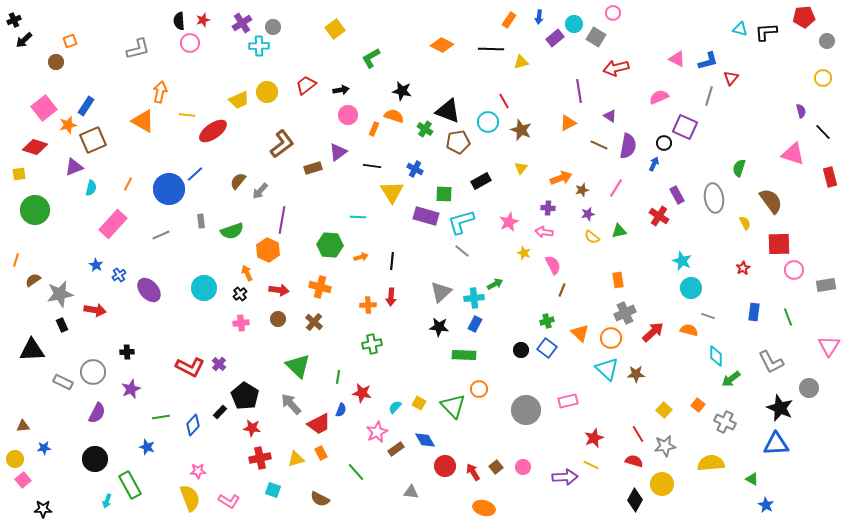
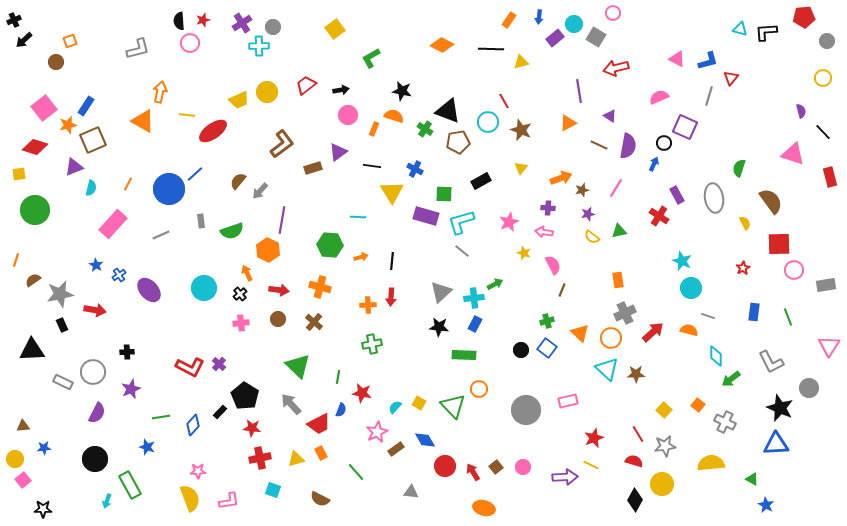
pink L-shape at (229, 501): rotated 40 degrees counterclockwise
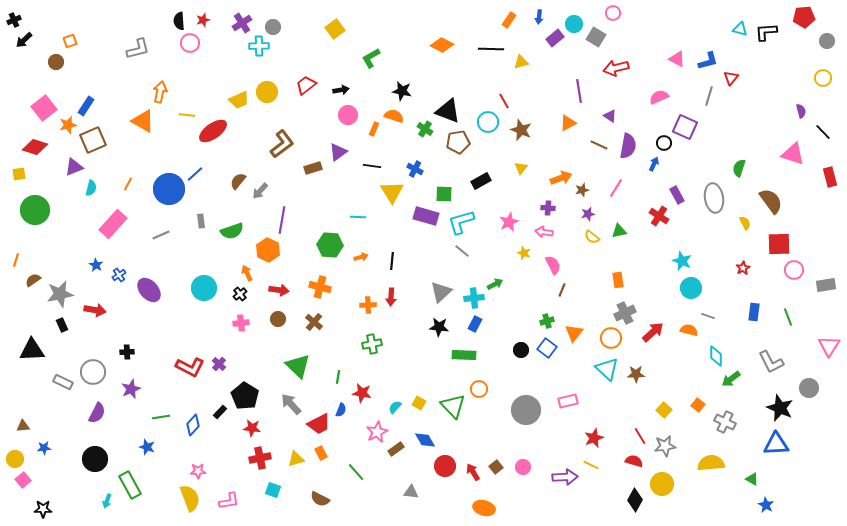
orange triangle at (580, 333): moved 6 px left; rotated 24 degrees clockwise
red line at (638, 434): moved 2 px right, 2 px down
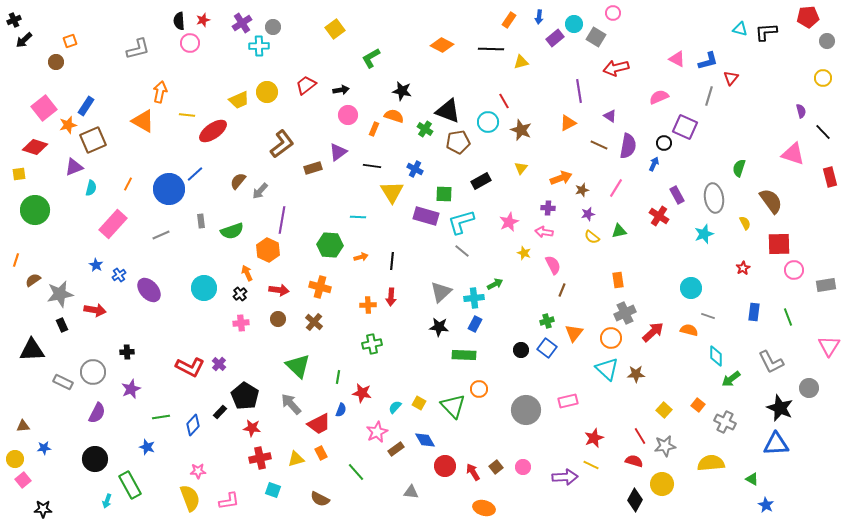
red pentagon at (804, 17): moved 4 px right
cyan star at (682, 261): moved 22 px right, 27 px up; rotated 30 degrees clockwise
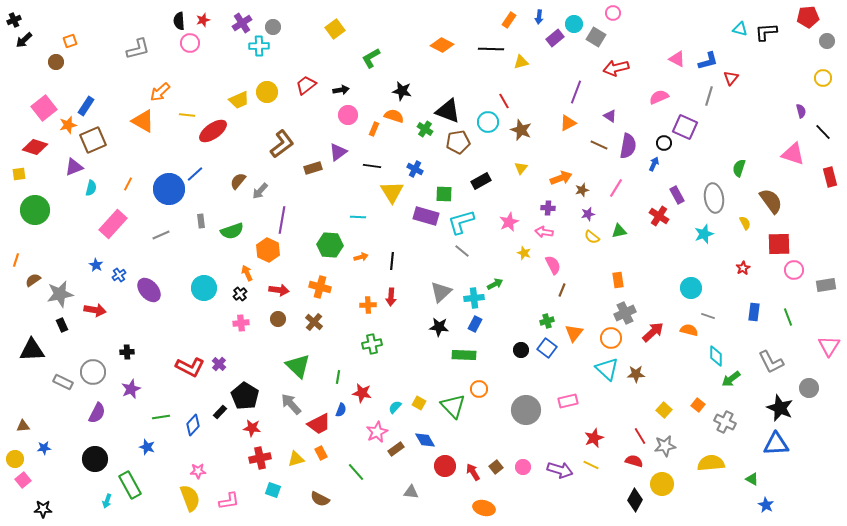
purple line at (579, 91): moved 3 px left, 1 px down; rotated 30 degrees clockwise
orange arrow at (160, 92): rotated 145 degrees counterclockwise
purple arrow at (565, 477): moved 5 px left, 7 px up; rotated 20 degrees clockwise
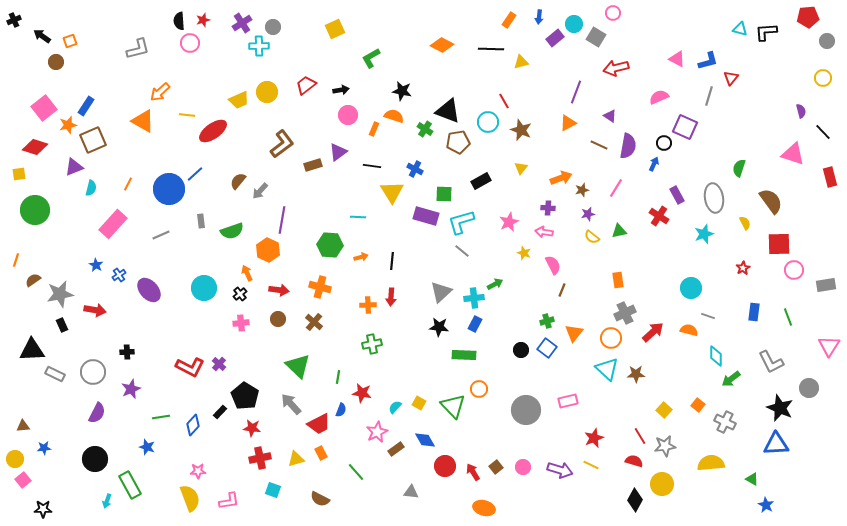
yellow square at (335, 29): rotated 12 degrees clockwise
black arrow at (24, 40): moved 18 px right, 4 px up; rotated 78 degrees clockwise
brown rectangle at (313, 168): moved 3 px up
gray rectangle at (63, 382): moved 8 px left, 8 px up
